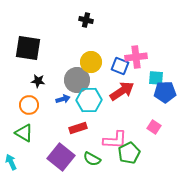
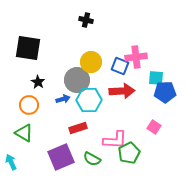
black star: moved 1 px down; rotated 24 degrees clockwise
red arrow: rotated 30 degrees clockwise
purple square: rotated 28 degrees clockwise
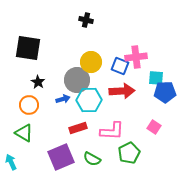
pink L-shape: moved 3 px left, 9 px up
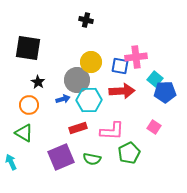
blue square: rotated 12 degrees counterclockwise
cyan square: moved 1 px left, 1 px down; rotated 35 degrees clockwise
green semicircle: rotated 18 degrees counterclockwise
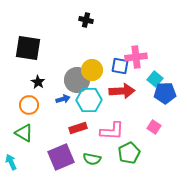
yellow circle: moved 1 px right, 8 px down
blue pentagon: moved 1 px down
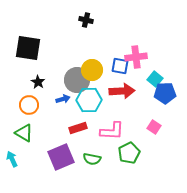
cyan arrow: moved 1 px right, 3 px up
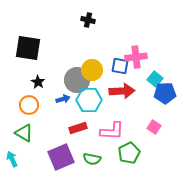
black cross: moved 2 px right
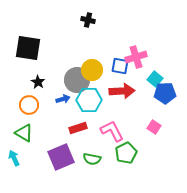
pink cross: rotated 10 degrees counterclockwise
pink L-shape: rotated 120 degrees counterclockwise
green pentagon: moved 3 px left
cyan arrow: moved 2 px right, 1 px up
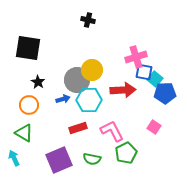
blue square: moved 24 px right, 6 px down
red arrow: moved 1 px right, 1 px up
purple square: moved 2 px left, 3 px down
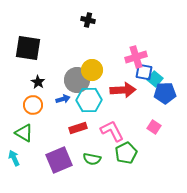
orange circle: moved 4 px right
